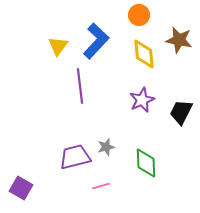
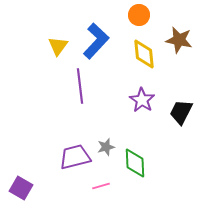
purple star: rotated 15 degrees counterclockwise
green diamond: moved 11 px left
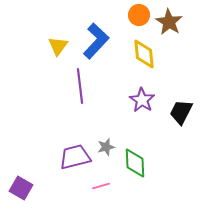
brown star: moved 10 px left, 18 px up; rotated 20 degrees clockwise
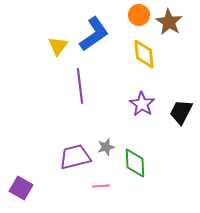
blue L-shape: moved 2 px left, 7 px up; rotated 12 degrees clockwise
purple star: moved 4 px down
pink line: rotated 12 degrees clockwise
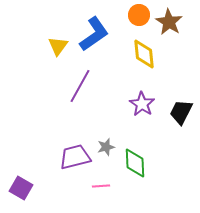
purple line: rotated 36 degrees clockwise
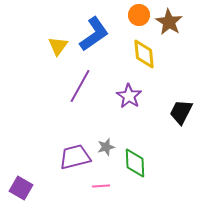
purple star: moved 13 px left, 8 px up
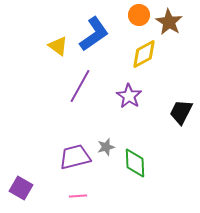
yellow triangle: rotated 30 degrees counterclockwise
yellow diamond: rotated 68 degrees clockwise
pink line: moved 23 px left, 10 px down
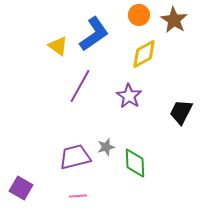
brown star: moved 5 px right, 2 px up
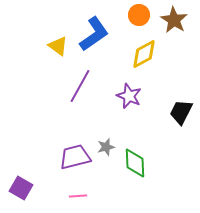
purple star: rotated 10 degrees counterclockwise
